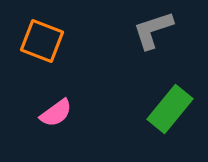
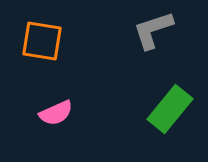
orange square: rotated 12 degrees counterclockwise
pink semicircle: rotated 12 degrees clockwise
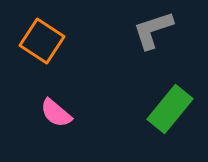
orange square: rotated 24 degrees clockwise
pink semicircle: rotated 64 degrees clockwise
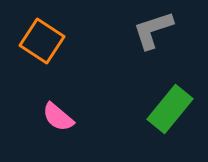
pink semicircle: moved 2 px right, 4 px down
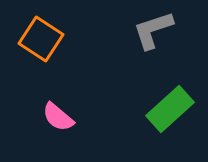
orange square: moved 1 px left, 2 px up
green rectangle: rotated 9 degrees clockwise
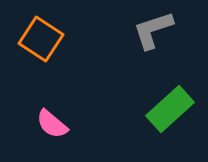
pink semicircle: moved 6 px left, 7 px down
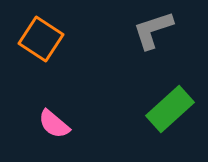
pink semicircle: moved 2 px right
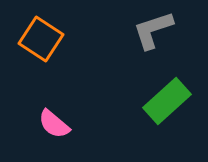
green rectangle: moved 3 px left, 8 px up
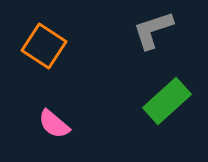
orange square: moved 3 px right, 7 px down
